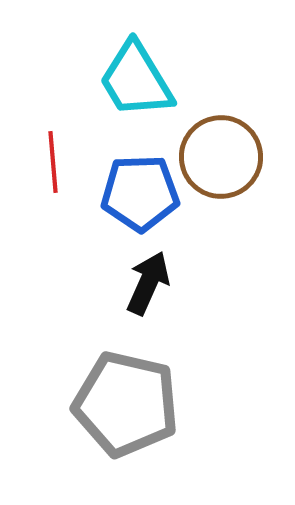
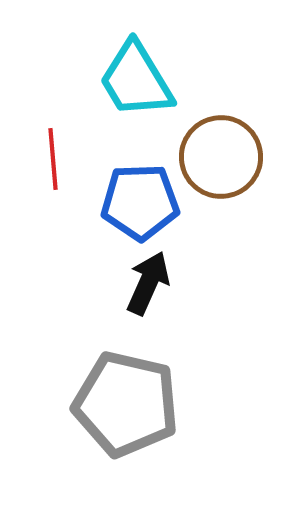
red line: moved 3 px up
blue pentagon: moved 9 px down
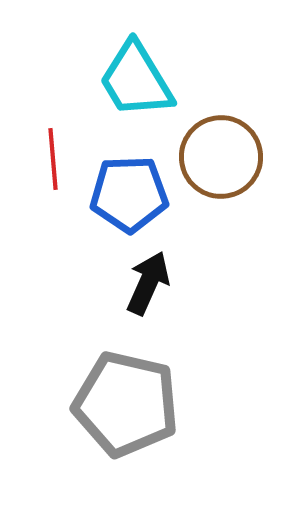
blue pentagon: moved 11 px left, 8 px up
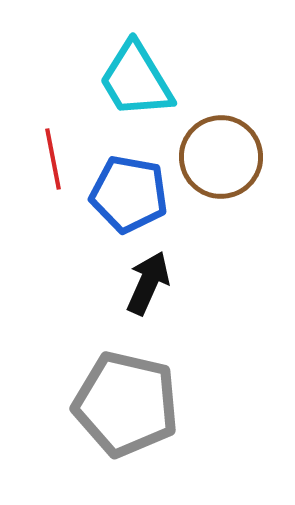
red line: rotated 6 degrees counterclockwise
blue pentagon: rotated 12 degrees clockwise
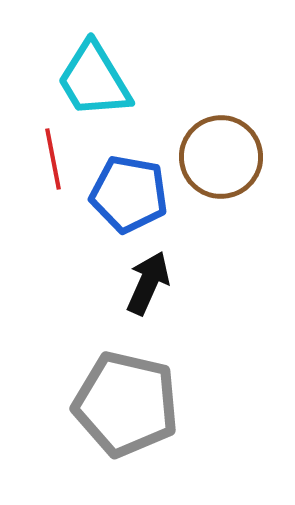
cyan trapezoid: moved 42 px left
